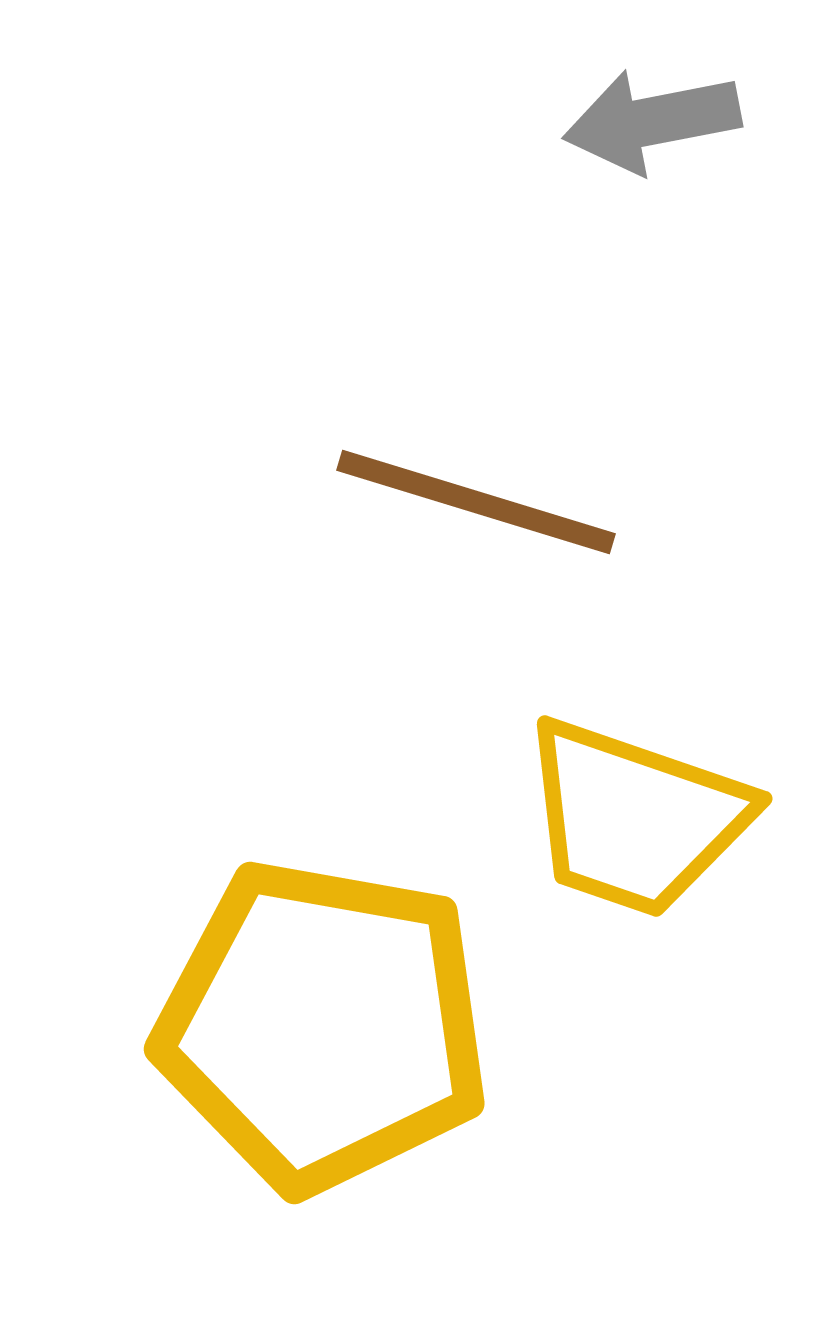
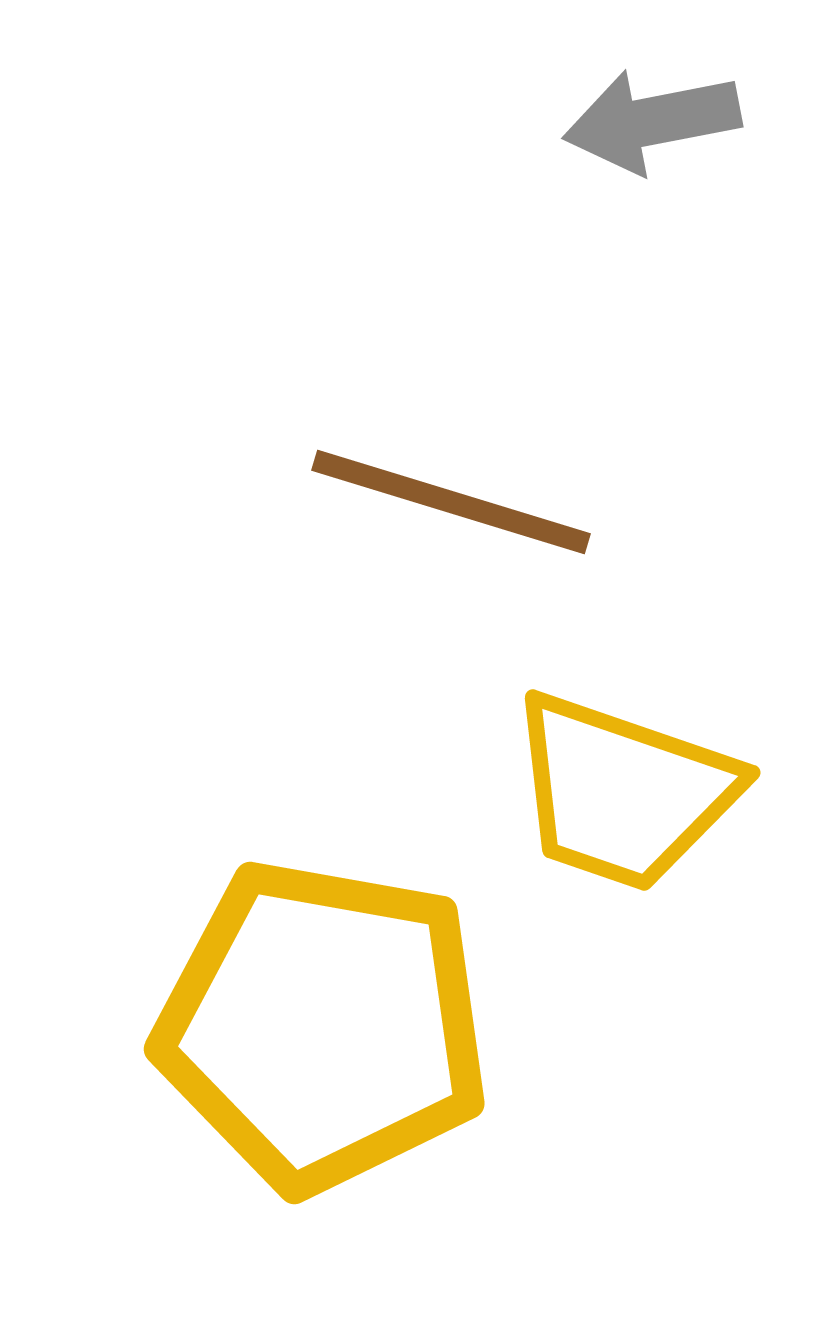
brown line: moved 25 px left
yellow trapezoid: moved 12 px left, 26 px up
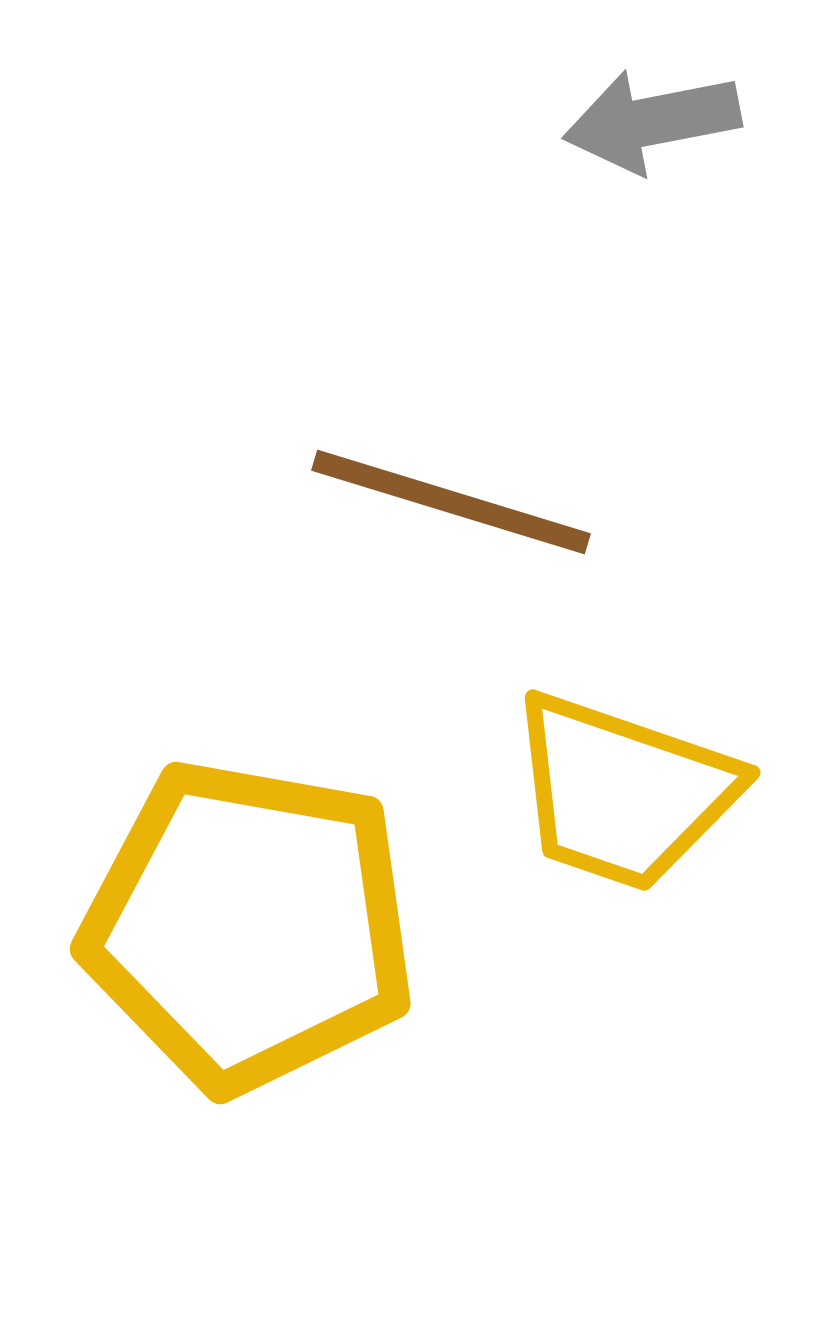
yellow pentagon: moved 74 px left, 100 px up
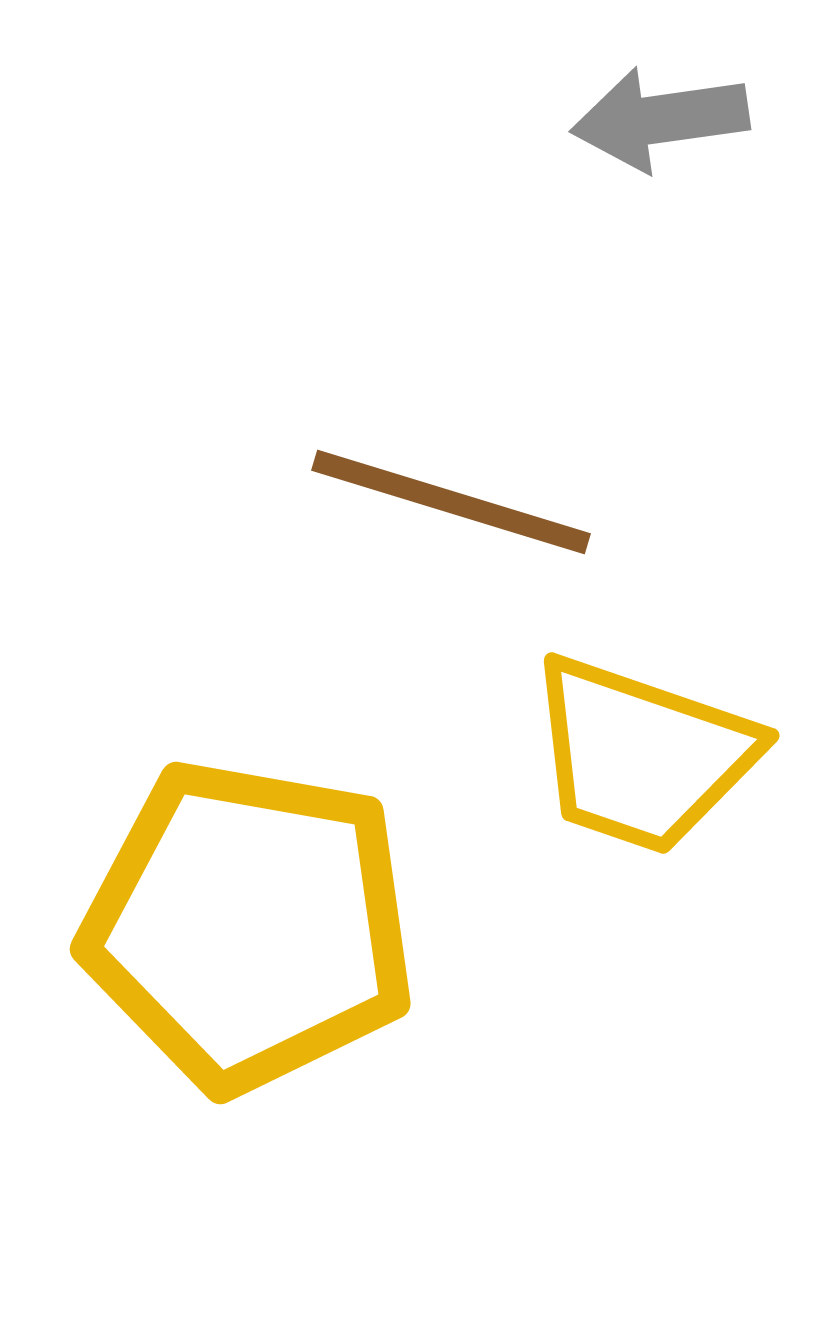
gray arrow: moved 8 px right, 2 px up; rotated 3 degrees clockwise
yellow trapezoid: moved 19 px right, 37 px up
